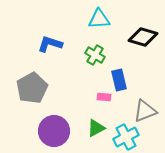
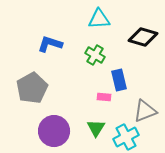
green triangle: rotated 30 degrees counterclockwise
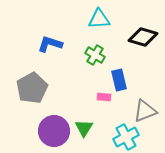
green triangle: moved 12 px left
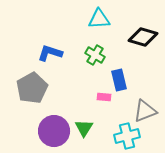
blue L-shape: moved 9 px down
cyan cross: moved 1 px right, 1 px up; rotated 15 degrees clockwise
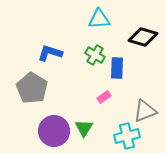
blue rectangle: moved 2 px left, 12 px up; rotated 15 degrees clockwise
gray pentagon: rotated 12 degrees counterclockwise
pink rectangle: rotated 40 degrees counterclockwise
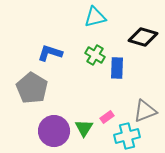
cyan triangle: moved 4 px left, 2 px up; rotated 10 degrees counterclockwise
pink rectangle: moved 3 px right, 20 px down
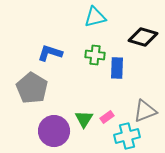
green cross: rotated 24 degrees counterclockwise
green triangle: moved 9 px up
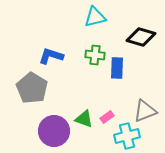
black diamond: moved 2 px left
blue L-shape: moved 1 px right, 3 px down
green triangle: rotated 42 degrees counterclockwise
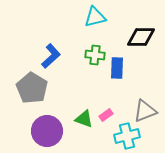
black diamond: rotated 16 degrees counterclockwise
blue L-shape: rotated 120 degrees clockwise
pink rectangle: moved 1 px left, 2 px up
purple circle: moved 7 px left
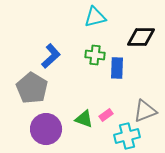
purple circle: moved 1 px left, 2 px up
